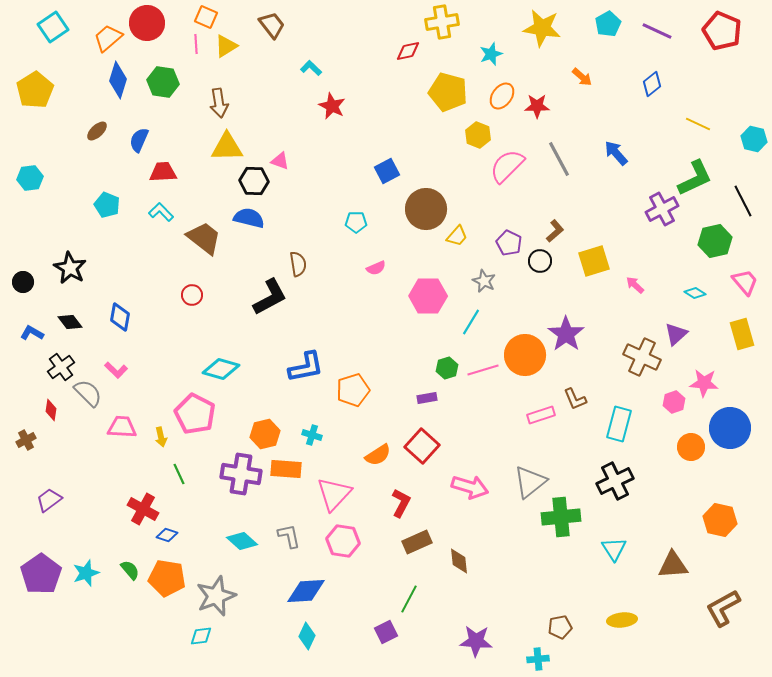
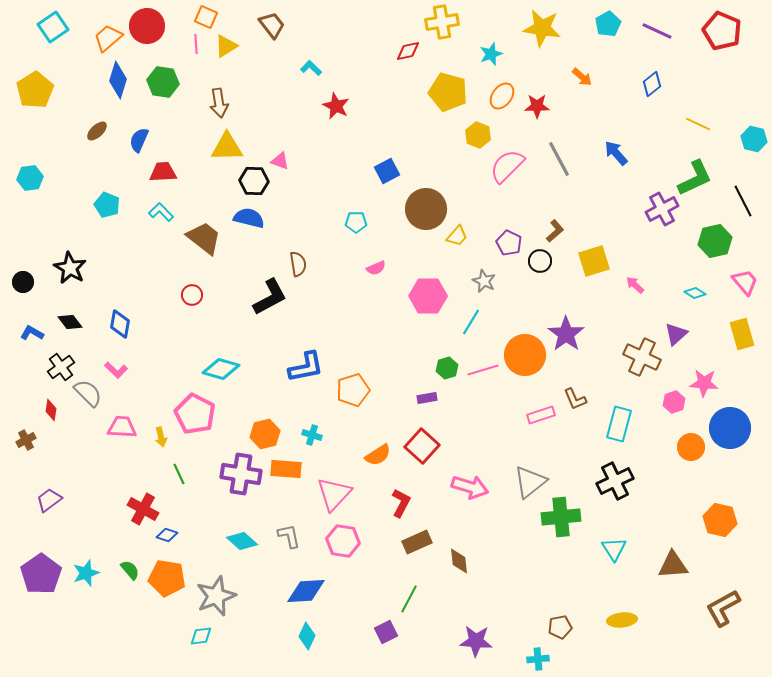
red circle at (147, 23): moved 3 px down
red star at (332, 106): moved 4 px right
blue diamond at (120, 317): moved 7 px down
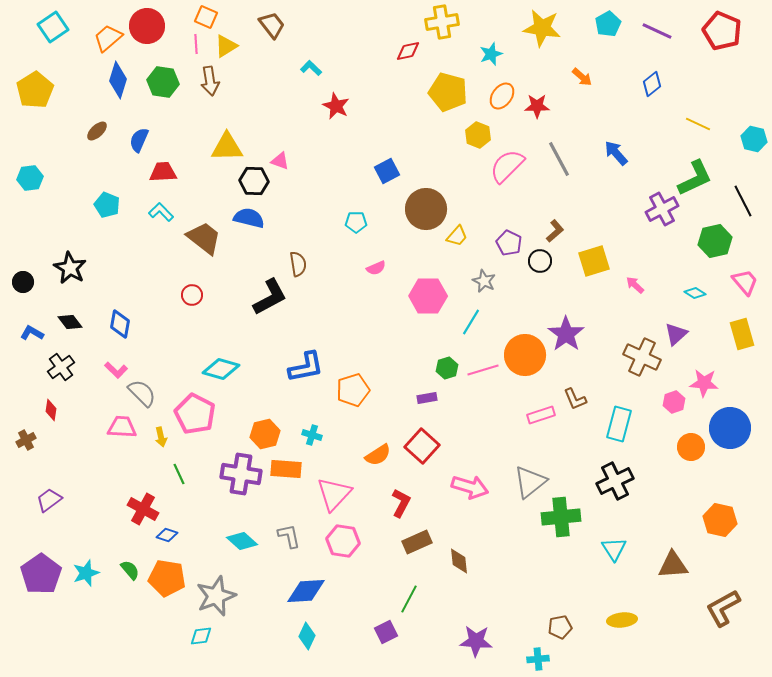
brown arrow at (219, 103): moved 9 px left, 22 px up
gray semicircle at (88, 393): moved 54 px right
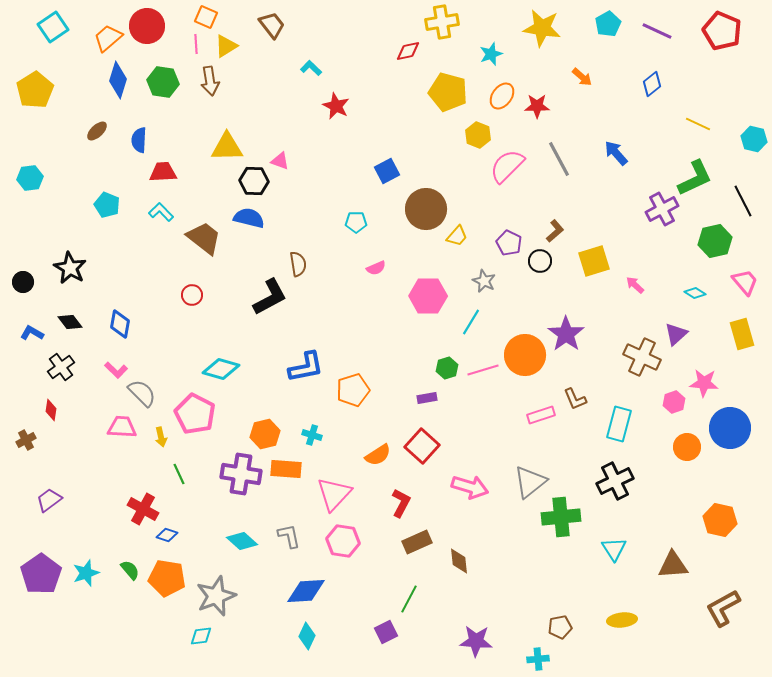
blue semicircle at (139, 140): rotated 20 degrees counterclockwise
orange circle at (691, 447): moved 4 px left
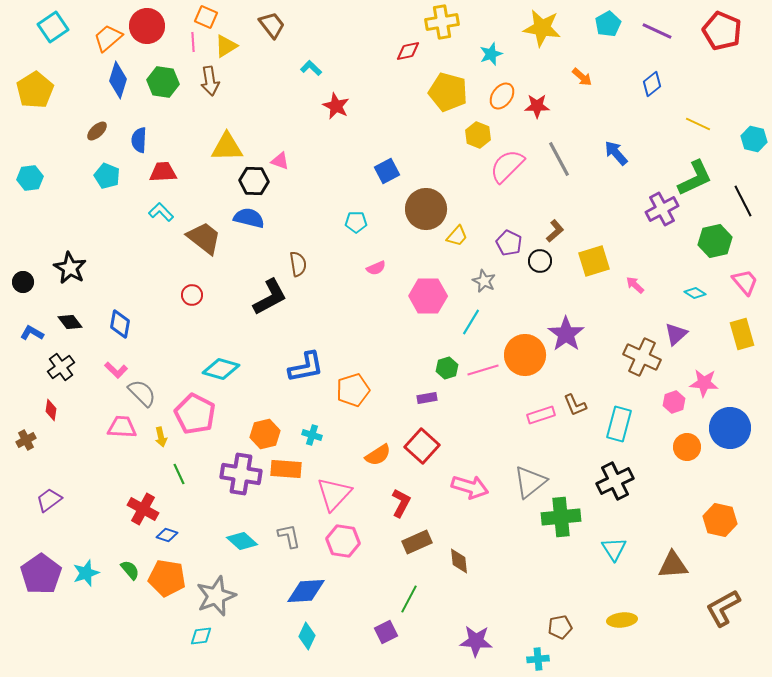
pink line at (196, 44): moved 3 px left, 2 px up
cyan pentagon at (107, 205): moved 29 px up
brown L-shape at (575, 399): moved 6 px down
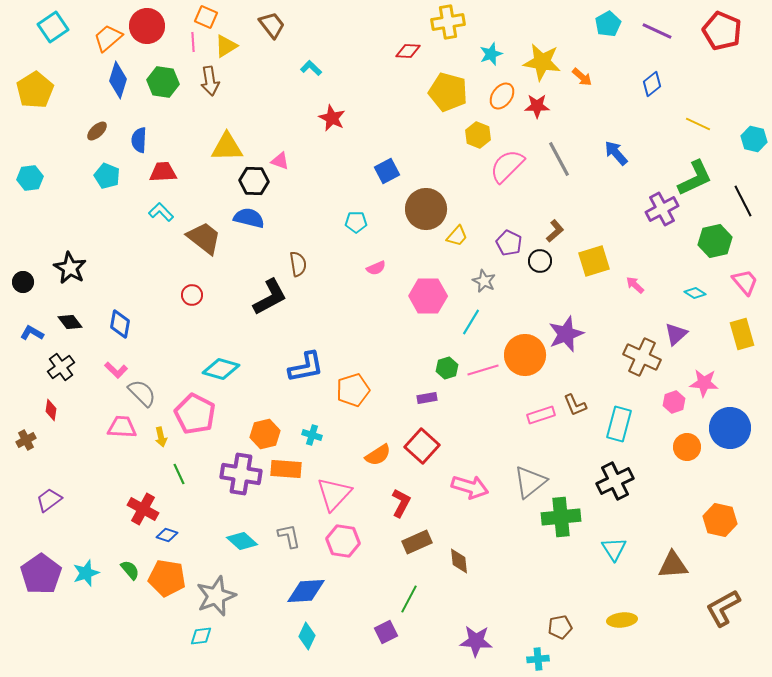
yellow cross at (442, 22): moved 6 px right
yellow star at (542, 28): moved 34 px down
red diamond at (408, 51): rotated 15 degrees clockwise
red star at (336, 106): moved 4 px left, 12 px down
purple star at (566, 334): rotated 15 degrees clockwise
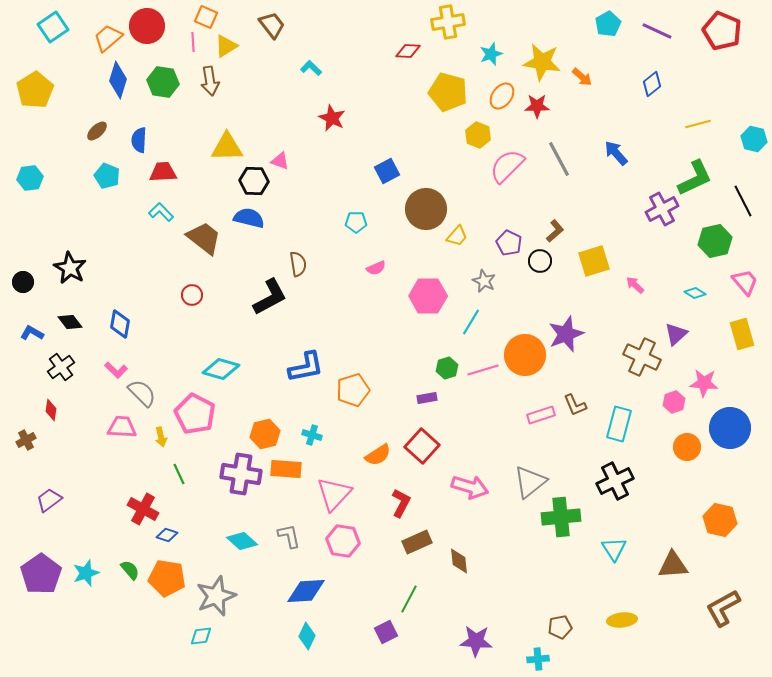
yellow line at (698, 124): rotated 40 degrees counterclockwise
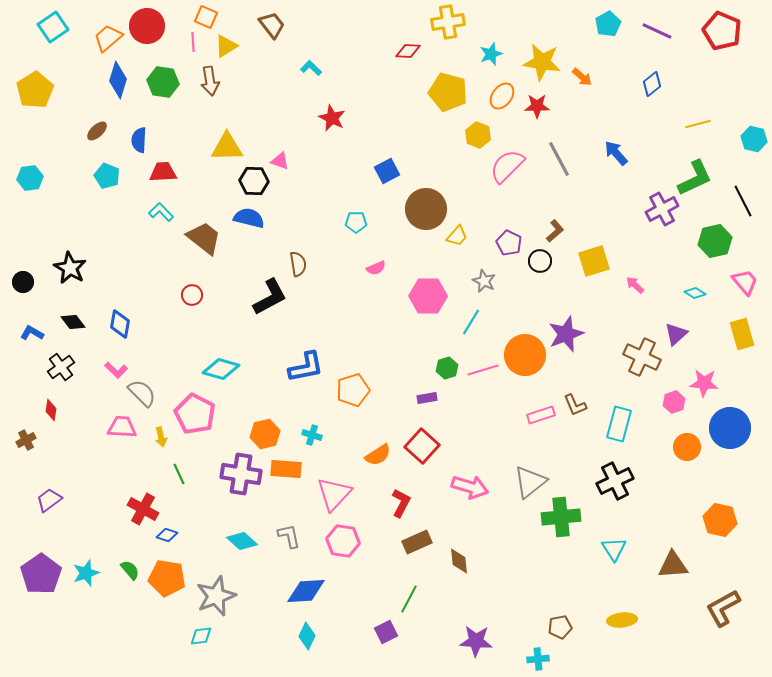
black diamond at (70, 322): moved 3 px right
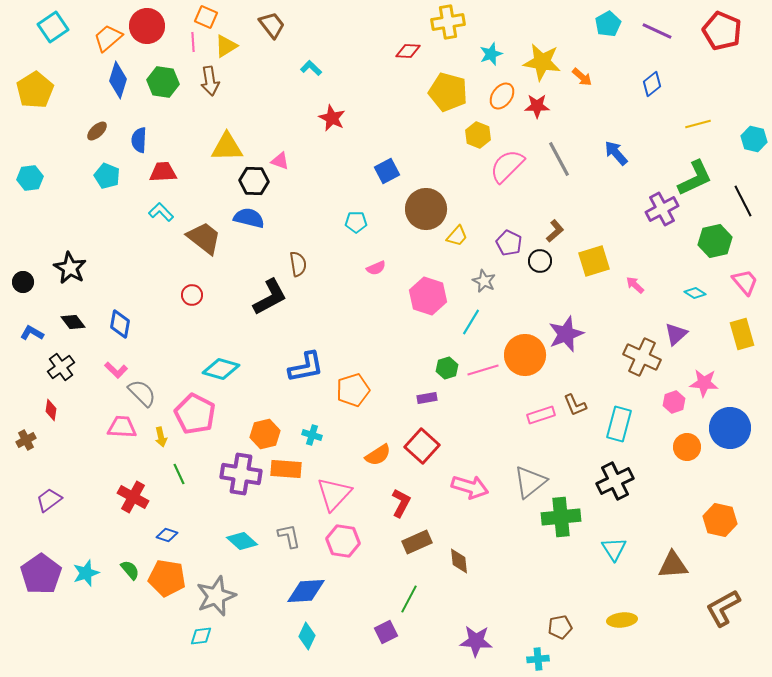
pink hexagon at (428, 296): rotated 18 degrees clockwise
red cross at (143, 509): moved 10 px left, 12 px up
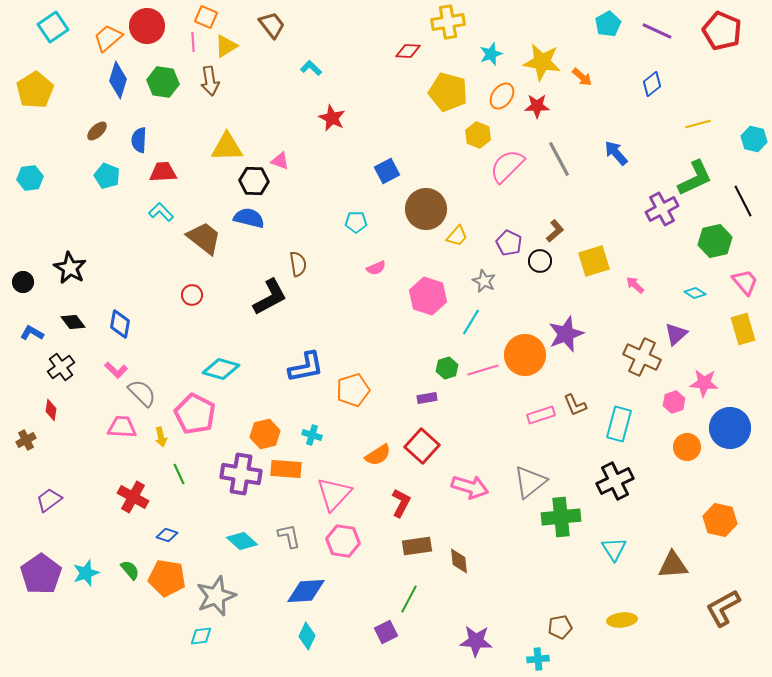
yellow rectangle at (742, 334): moved 1 px right, 5 px up
brown rectangle at (417, 542): moved 4 px down; rotated 16 degrees clockwise
